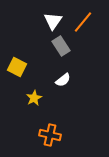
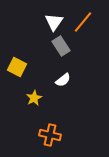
white triangle: moved 1 px right, 1 px down
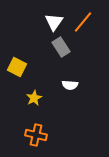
gray rectangle: moved 1 px down
white semicircle: moved 7 px right, 5 px down; rotated 42 degrees clockwise
orange cross: moved 14 px left
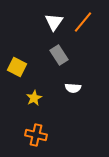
gray rectangle: moved 2 px left, 8 px down
white semicircle: moved 3 px right, 3 px down
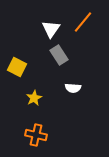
white triangle: moved 3 px left, 7 px down
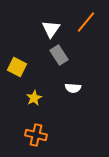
orange line: moved 3 px right
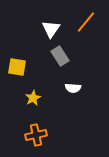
gray rectangle: moved 1 px right, 1 px down
yellow square: rotated 18 degrees counterclockwise
yellow star: moved 1 px left
orange cross: rotated 25 degrees counterclockwise
